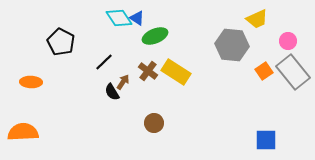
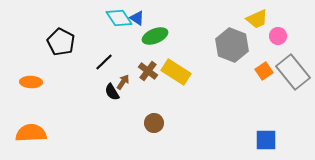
pink circle: moved 10 px left, 5 px up
gray hexagon: rotated 16 degrees clockwise
orange semicircle: moved 8 px right, 1 px down
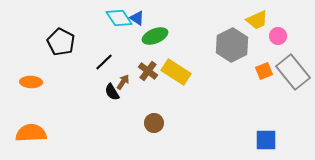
yellow trapezoid: moved 1 px down
gray hexagon: rotated 12 degrees clockwise
orange square: rotated 12 degrees clockwise
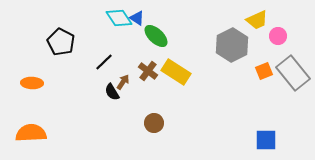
green ellipse: moved 1 px right; rotated 65 degrees clockwise
gray rectangle: moved 1 px down
orange ellipse: moved 1 px right, 1 px down
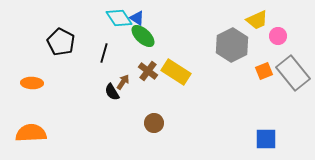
green ellipse: moved 13 px left
black line: moved 9 px up; rotated 30 degrees counterclockwise
blue square: moved 1 px up
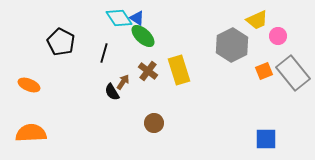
yellow rectangle: moved 3 px right, 2 px up; rotated 40 degrees clockwise
orange ellipse: moved 3 px left, 2 px down; rotated 20 degrees clockwise
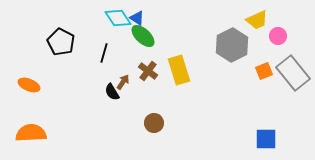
cyan diamond: moved 1 px left
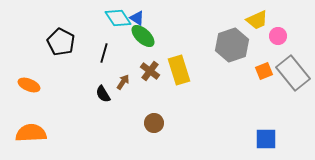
gray hexagon: rotated 8 degrees clockwise
brown cross: moved 2 px right
black semicircle: moved 9 px left, 2 px down
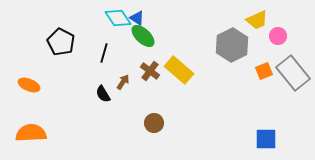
gray hexagon: rotated 8 degrees counterclockwise
yellow rectangle: rotated 32 degrees counterclockwise
